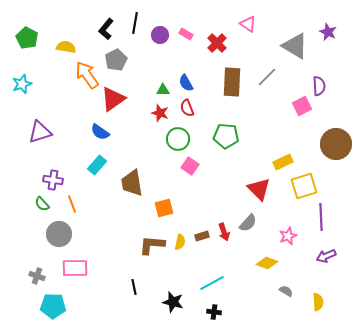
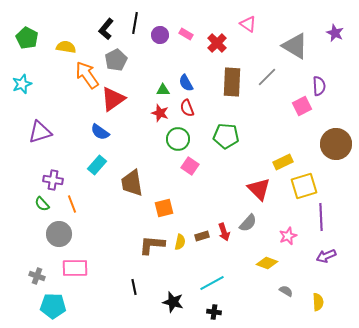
purple star at (328, 32): moved 7 px right, 1 px down
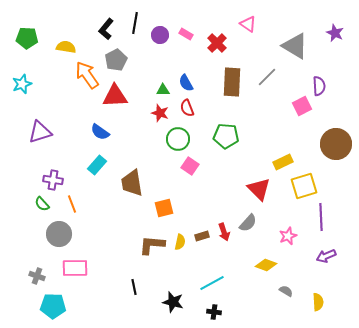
green pentagon at (27, 38): rotated 25 degrees counterclockwise
red triangle at (113, 99): moved 2 px right, 3 px up; rotated 32 degrees clockwise
yellow diamond at (267, 263): moved 1 px left, 2 px down
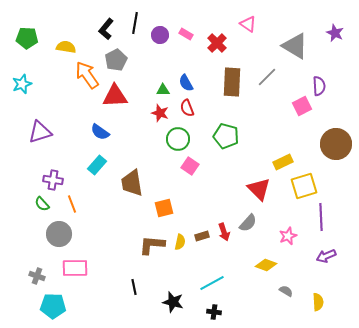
green pentagon at (226, 136): rotated 10 degrees clockwise
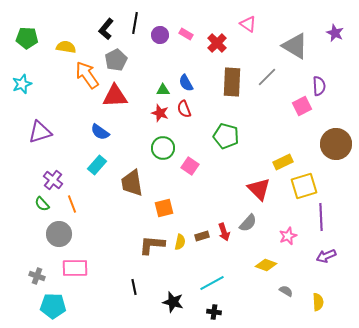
red semicircle at (187, 108): moved 3 px left, 1 px down
green circle at (178, 139): moved 15 px left, 9 px down
purple cross at (53, 180): rotated 30 degrees clockwise
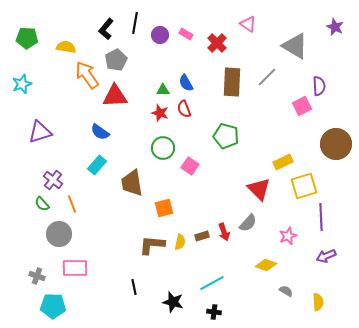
purple star at (335, 33): moved 6 px up
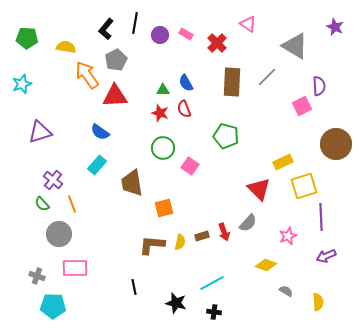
black star at (173, 302): moved 3 px right, 1 px down
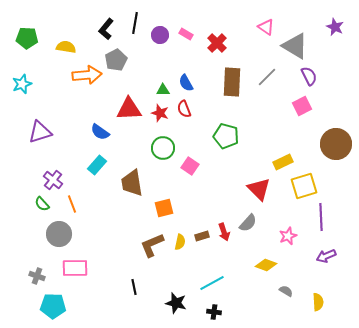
pink triangle at (248, 24): moved 18 px right, 3 px down
orange arrow at (87, 75): rotated 120 degrees clockwise
purple semicircle at (319, 86): moved 10 px left, 10 px up; rotated 24 degrees counterclockwise
red triangle at (115, 96): moved 14 px right, 13 px down
brown L-shape at (152, 245): rotated 28 degrees counterclockwise
